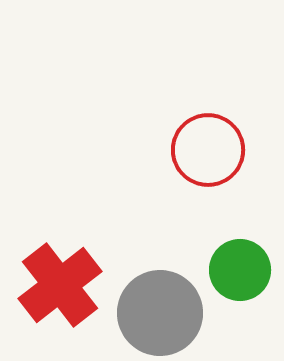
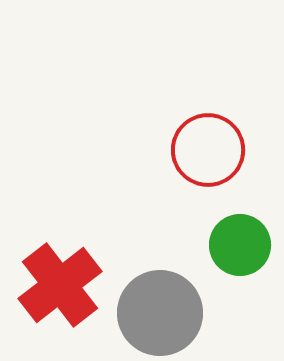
green circle: moved 25 px up
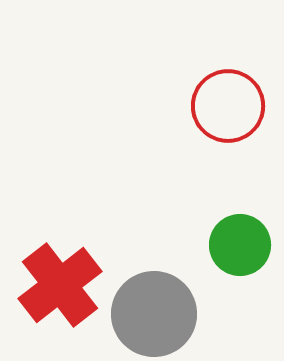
red circle: moved 20 px right, 44 px up
gray circle: moved 6 px left, 1 px down
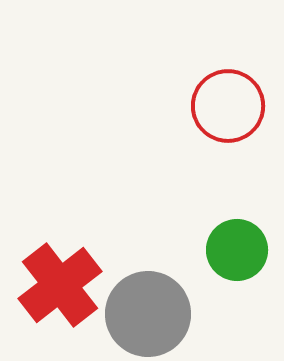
green circle: moved 3 px left, 5 px down
gray circle: moved 6 px left
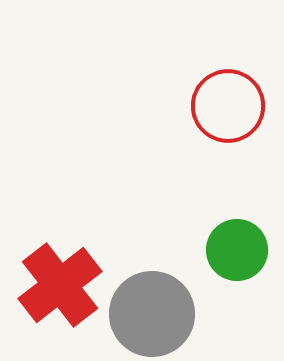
gray circle: moved 4 px right
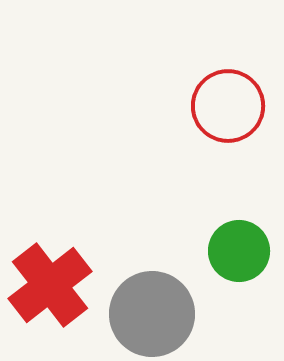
green circle: moved 2 px right, 1 px down
red cross: moved 10 px left
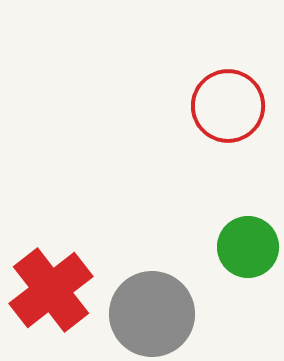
green circle: moved 9 px right, 4 px up
red cross: moved 1 px right, 5 px down
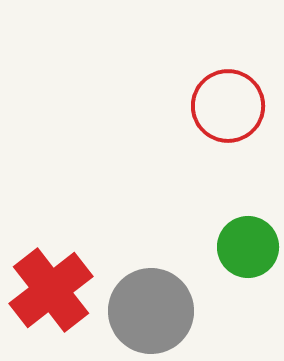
gray circle: moved 1 px left, 3 px up
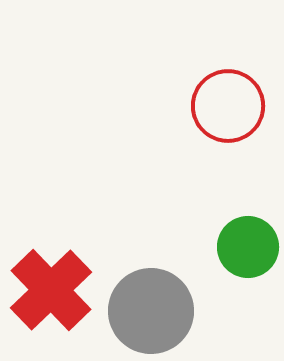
red cross: rotated 6 degrees counterclockwise
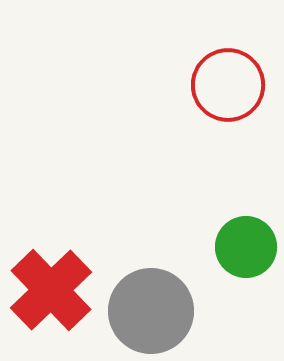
red circle: moved 21 px up
green circle: moved 2 px left
